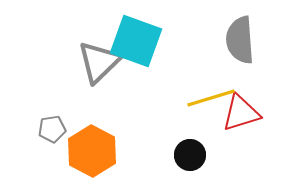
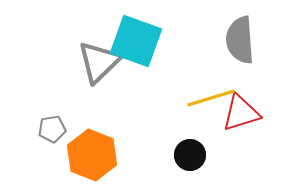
orange hexagon: moved 4 px down; rotated 6 degrees counterclockwise
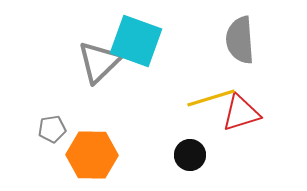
orange hexagon: rotated 21 degrees counterclockwise
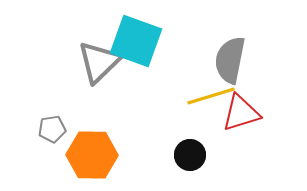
gray semicircle: moved 10 px left, 20 px down; rotated 15 degrees clockwise
yellow line: moved 2 px up
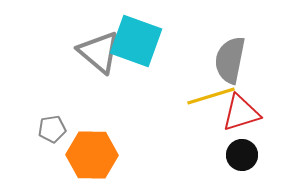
gray triangle: moved 10 px up; rotated 36 degrees counterclockwise
black circle: moved 52 px right
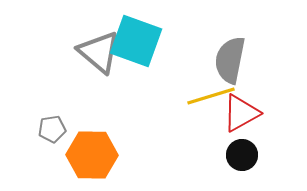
red triangle: rotated 12 degrees counterclockwise
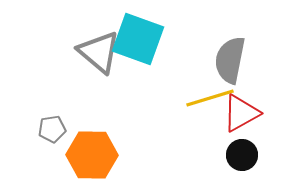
cyan square: moved 2 px right, 2 px up
yellow line: moved 1 px left, 2 px down
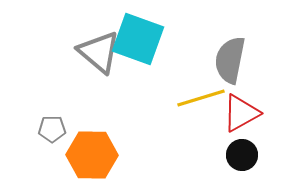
yellow line: moved 9 px left
gray pentagon: rotated 8 degrees clockwise
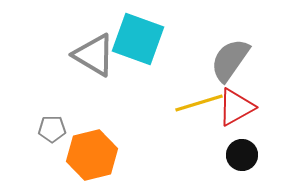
gray triangle: moved 5 px left, 3 px down; rotated 9 degrees counterclockwise
gray semicircle: rotated 24 degrees clockwise
yellow line: moved 2 px left, 5 px down
red triangle: moved 5 px left, 6 px up
orange hexagon: rotated 15 degrees counterclockwise
